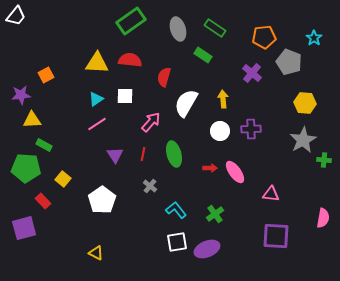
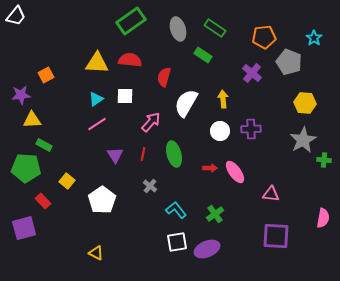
yellow square at (63, 179): moved 4 px right, 2 px down
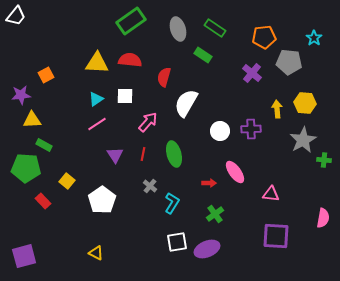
gray pentagon at (289, 62): rotated 15 degrees counterclockwise
yellow arrow at (223, 99): moved 54 px right, 10 px down
pink arrow at (151, 122): moved 3 px left
red arrow at (210, 168): moved 1 px left, 15 px down
cyan L-shape at (176, 210): moved 4 px left, 7 px up; rotated 70 degrees clockwise
purple square at (24, 228): moved 28 px down
